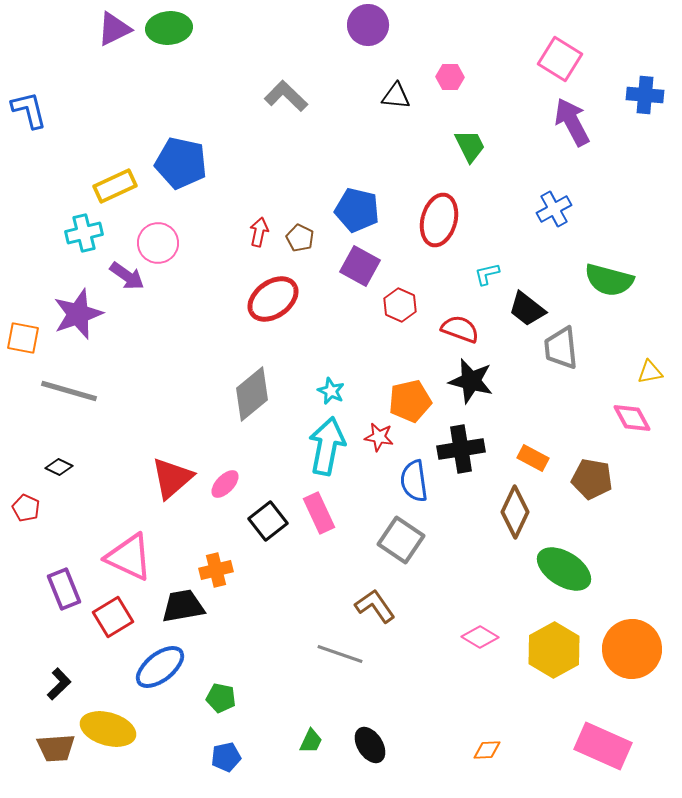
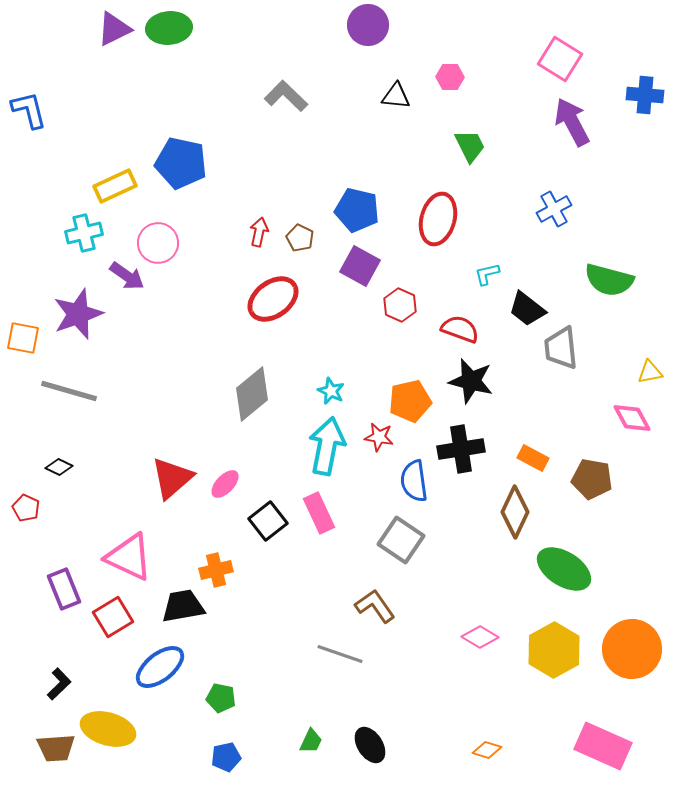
red ellipse at (439, 220): moved 1 px left, 1 px up
orange diamond at (487, 750): rotated 20 degrees clockwise
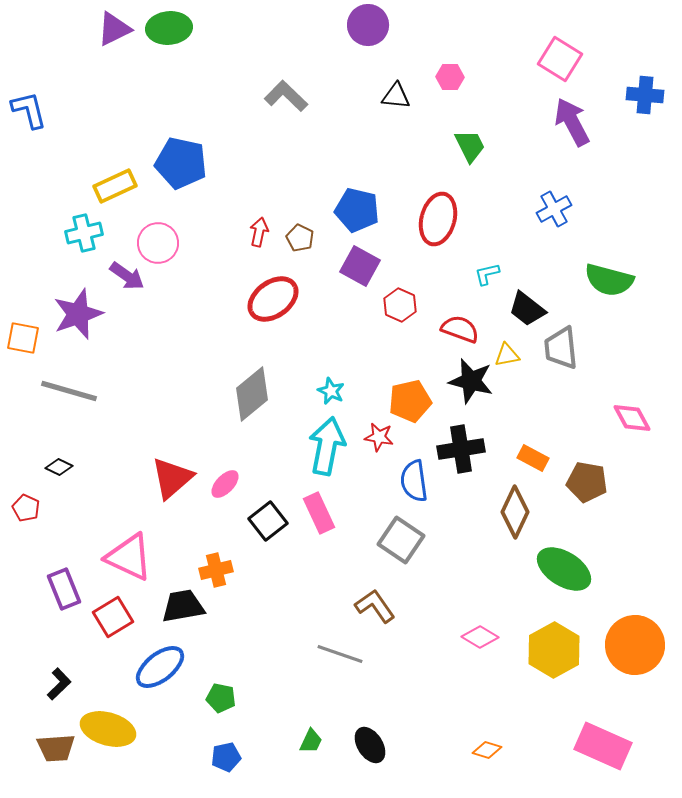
yellow triangle at (650, 372): moved 143 px left, 17 px up
brown pentagon at (592, 479): moved 5 px left, 3 px down
orange circle at (632, 649): moved 3 px right, 4 px up
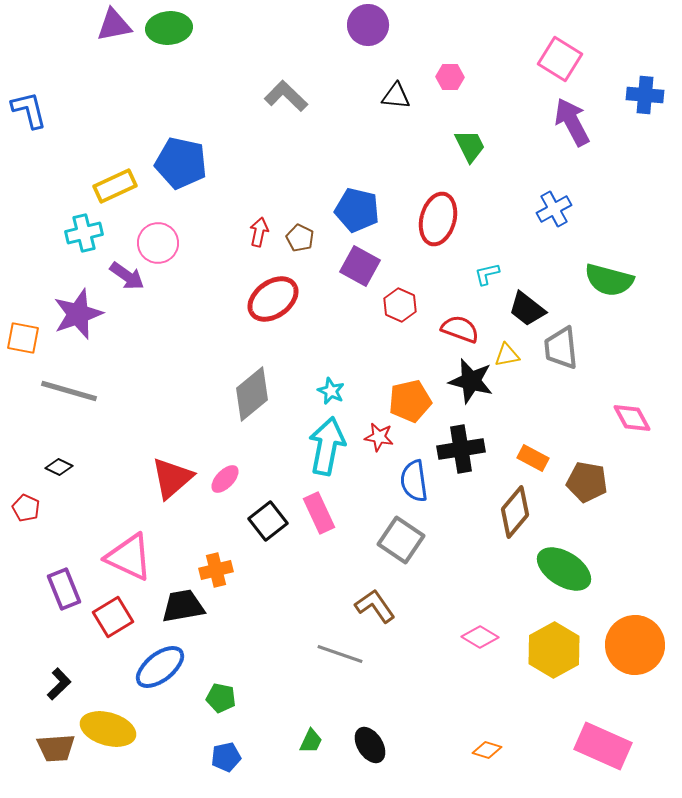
purple triangle at (114, 29): moved 4 px up; rotated 15 degrees clockwise
pink ellipse at (225, 484): moved 5 px up
brown diamond at (515, 512): rotated 15 degrees clockwise
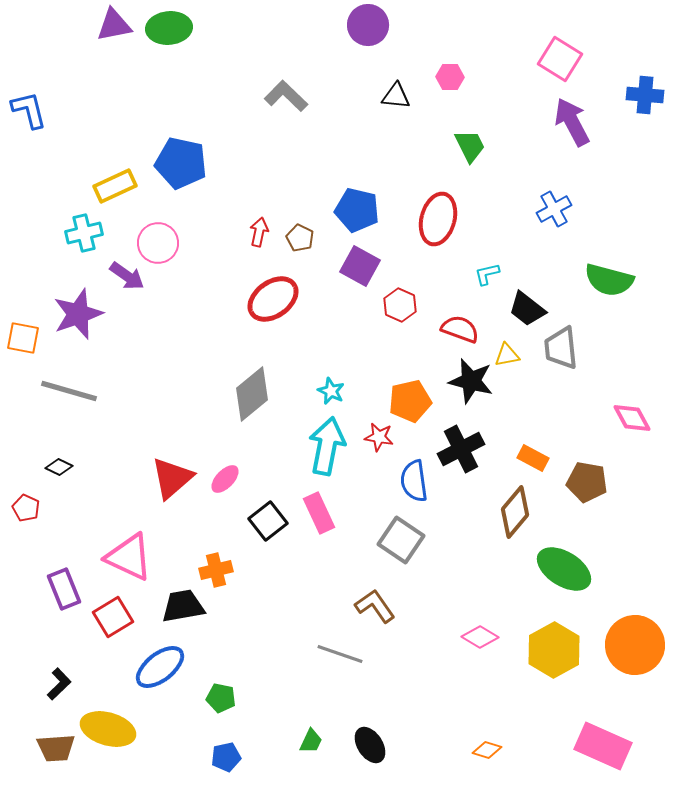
black cross at (461, 449): rotated 18 degrees counterclockwise
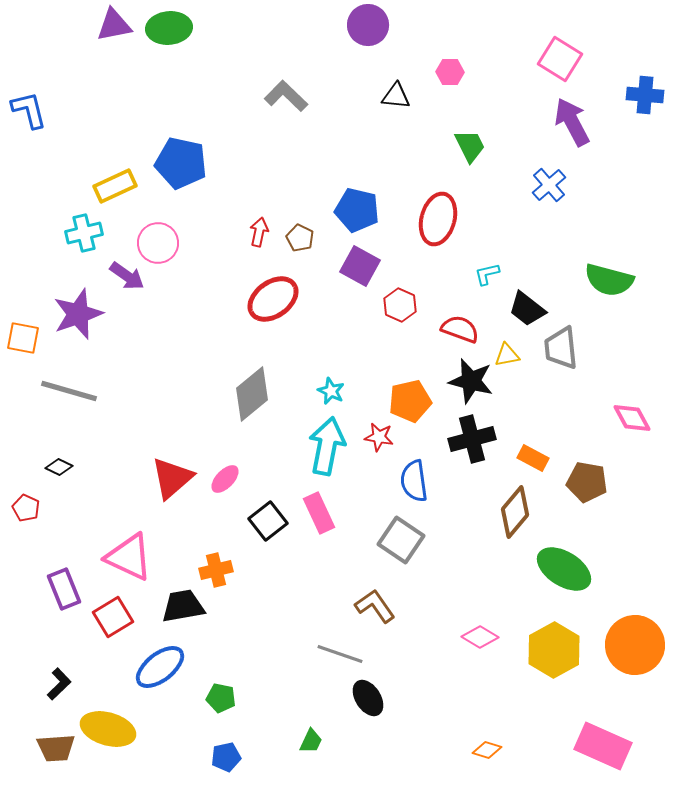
pink hexagon at (450, 77): moved 5 px up
blue cross at (554, 209): moved 5 px left, 24 px up; rotated 12 degrees counterclockwise
black cross at (461, 449): moved 11 px right, 10 px up; rotated 12 degrees clockwise
black ellipse at (370, 745): moved 2 px left, 47 px up
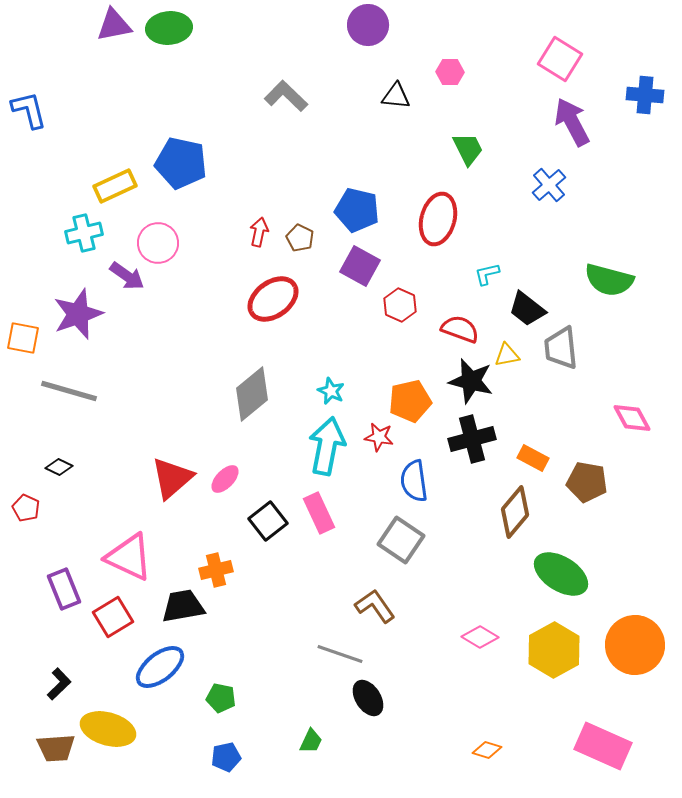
green trapezoid at (470, 146): moved 2 px left, 3 px down
green ellipse at (564, 569): moved 3 px left, 5 px down
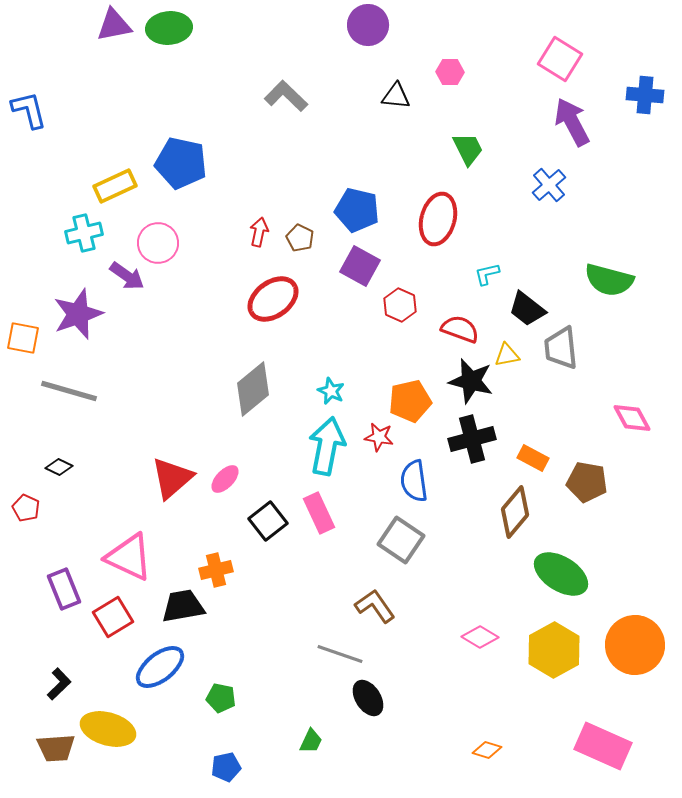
gray diamond at (252, 394): moved 1 px right, 5 px up
blue pentagon at (226, 757): moved 10 px down
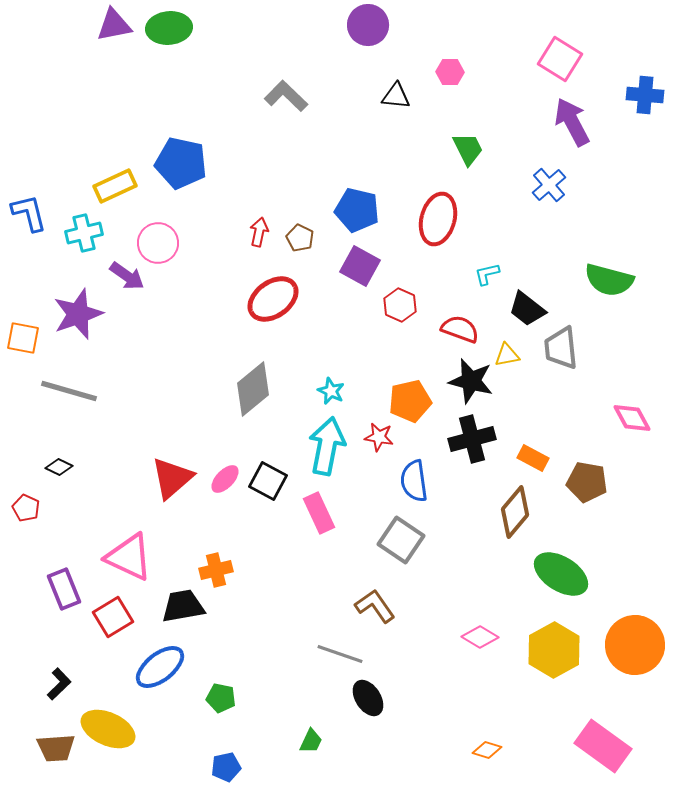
blue L-shape at (29, 110): moved 103 px down
black square at (268, 521): moved 40 px up; rotated 24 degrees counterclockwise
yellow ellipse at (108, 729): rotated 8 degrees clockwise
pink rectangle at (603, 746): rotated 12 degrees clockwise
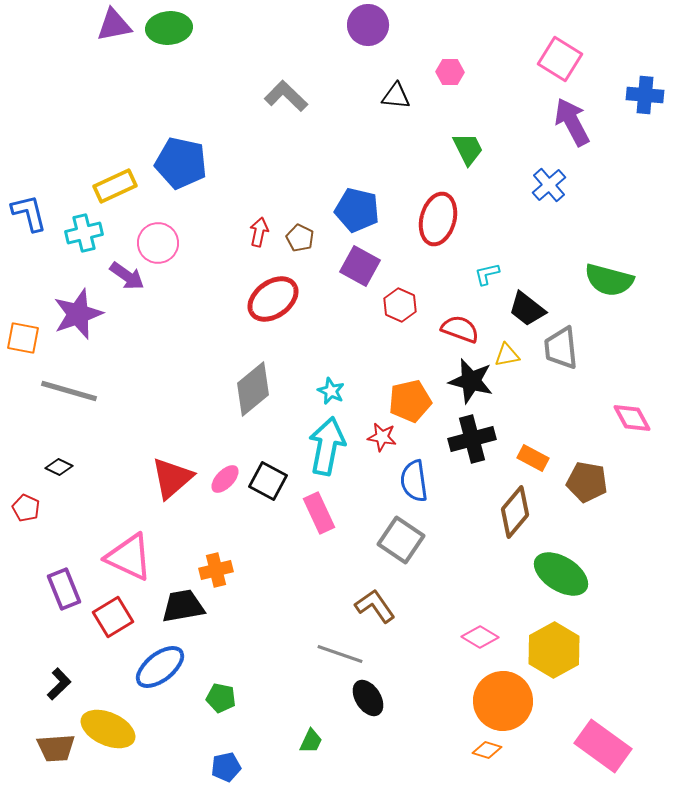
red star at (379, 437): moved 3 px right
orange circle at (635, 645): moved 132 px left, 56 px down
